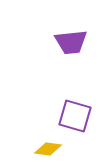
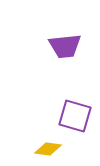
purple trapezoid: moved 6 px left, 4 px down
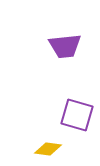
purple square: moved 2 px right, 1 px up
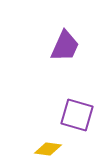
purple trapezoid: rotated 60 degrees counterclockwise
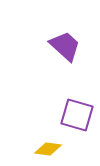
purple trapezoid: rotated 72 degrees counterclockwise
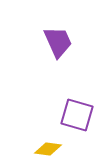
purple trapezoid: moved 7 px left, 4 px up; rotated 24 degrees clockwise
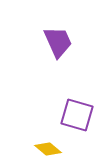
yellow diamond: rotated 32 degrees clockwise
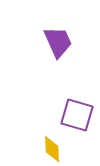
yellow diamond: moved 4 px right; rotated 48 degrees clockwise
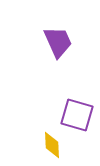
yellow diamond: moved 4 px up
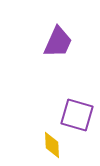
purple trapezoid: rotated 48 degrees clockwise
